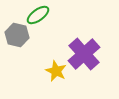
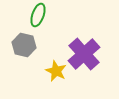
green ellipse: rotated 35 degrees counterclockwise
gray hexagon: moved 7 px right, 10 px down
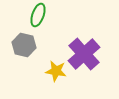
yellow star: rotated 15 degrees counterclockwise
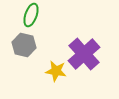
green ellipse: moved 7 px left
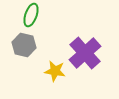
purple cross: moved 1 px right, 1 px up
yellow star: moved 1 px left
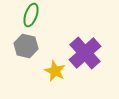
gray hexagon: moved 2 px right, 1 px down
yellow star: rotated 15 degrees clockwise
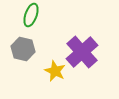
gray hexagon: moved 3 px left, 3 px down
purple cross: moved 3 px left, 1 px up
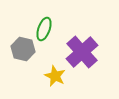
green ellipse: moved 13 px right, 14 px down
yellow star: moved 5 px down
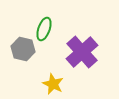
yellow star: moved 2 px left, 8 px down
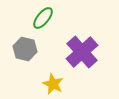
green ellipse: moved 1 px left, 11 px up; rotated 20 degrees clockwise
gray hexagon: moved 2 px right
